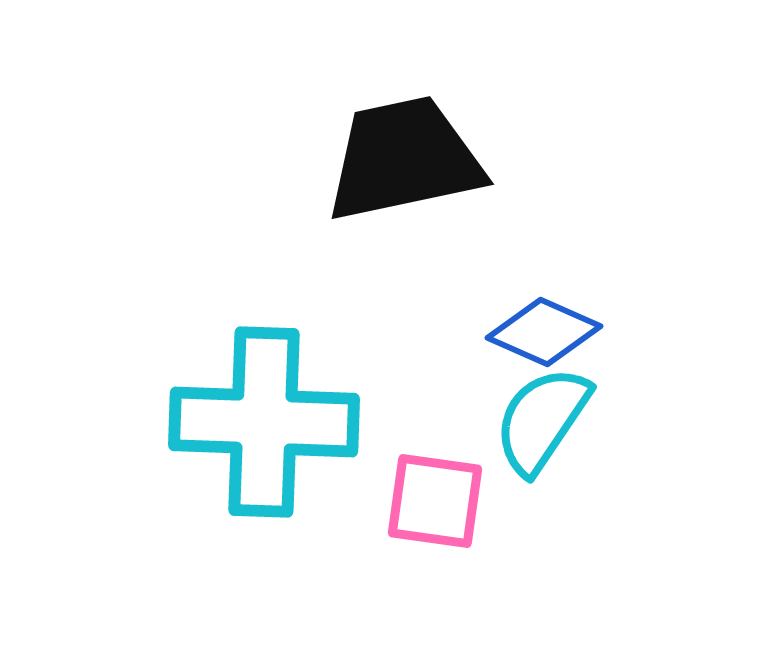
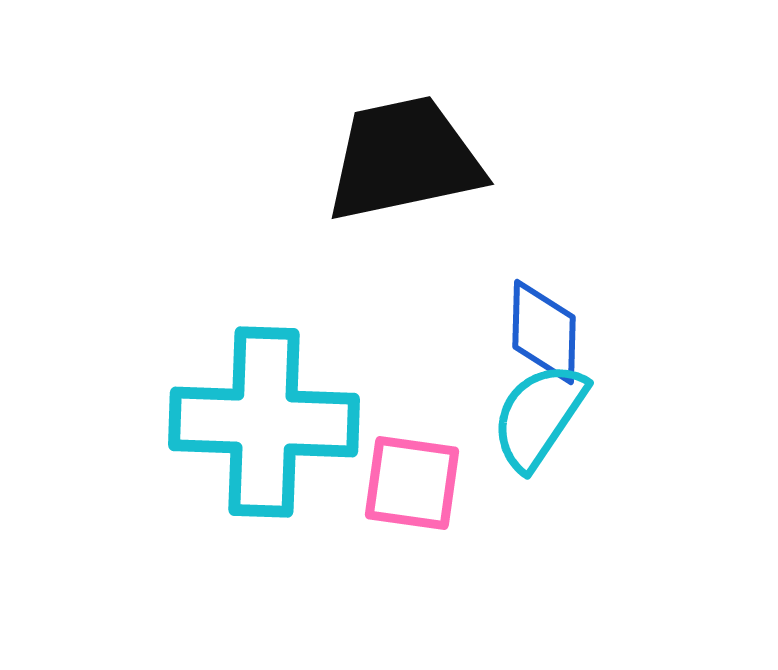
blue diamond: rotated 68 degrees clockwise
cyan semicircle: moved 3 px left, 4 px up
pink square: moved 23 px left, 18 px up
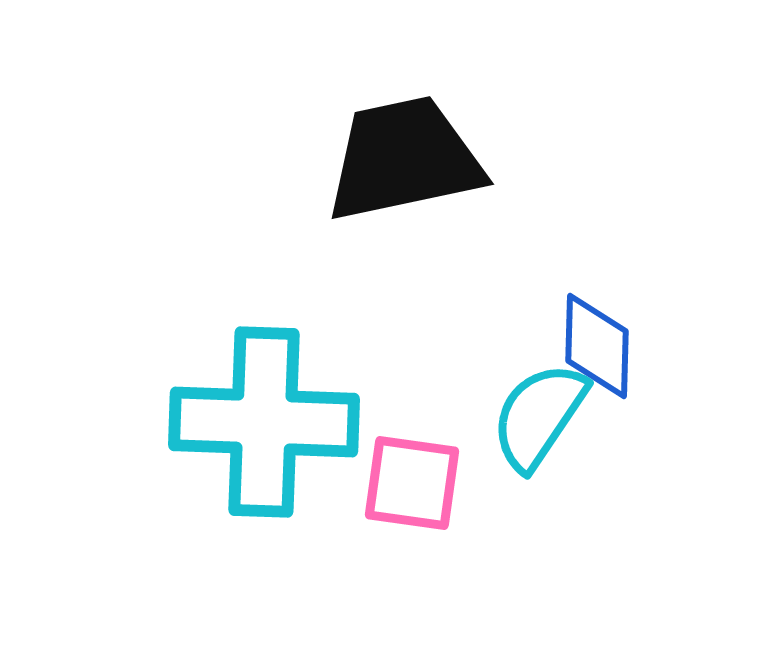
blue diamond: moved 53 px right, 14 px down
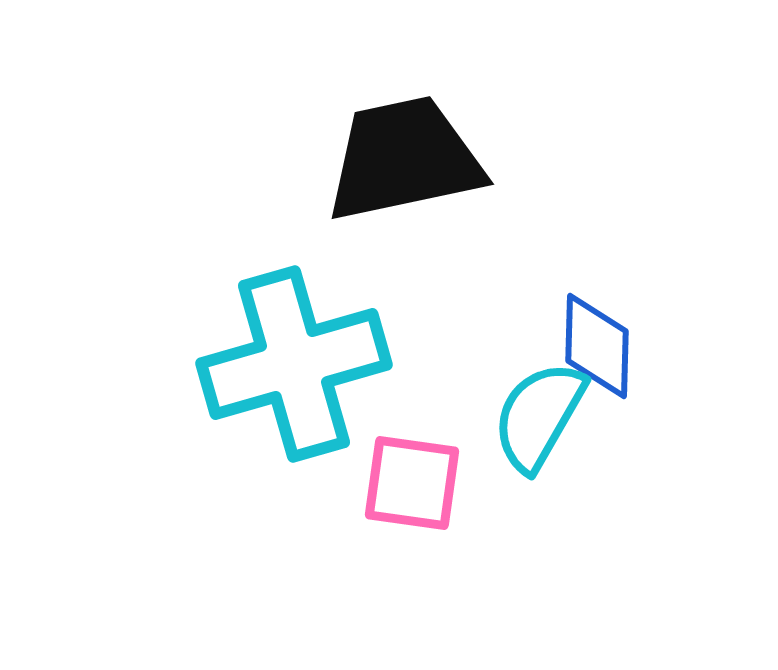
cyan semicircle: rotated 4 degrees counterclockwise
cyan cross: moved 30 px right, 58 px up; rotated 18 degrees counterclockwise
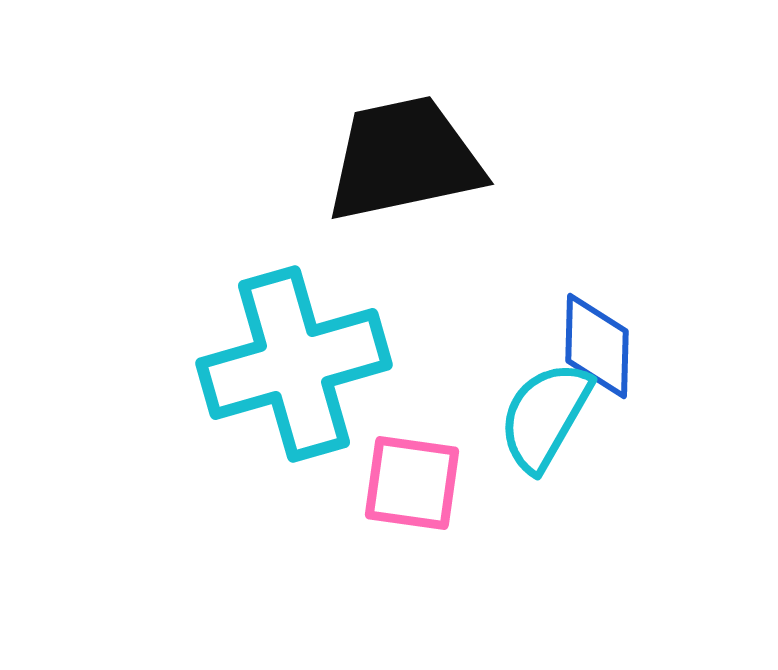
cyan semicircle: moved 6 px right
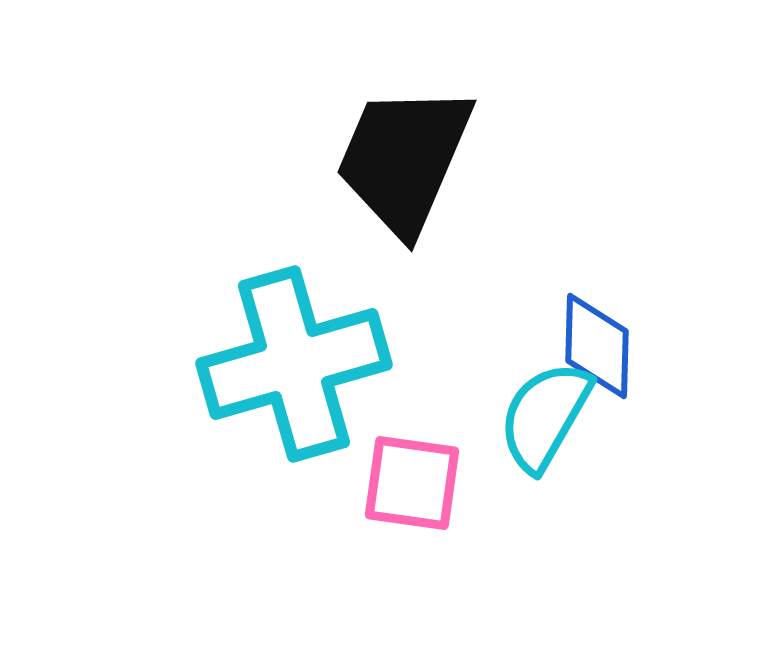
black trapezoid: rotated 55 degrees counterclockwise
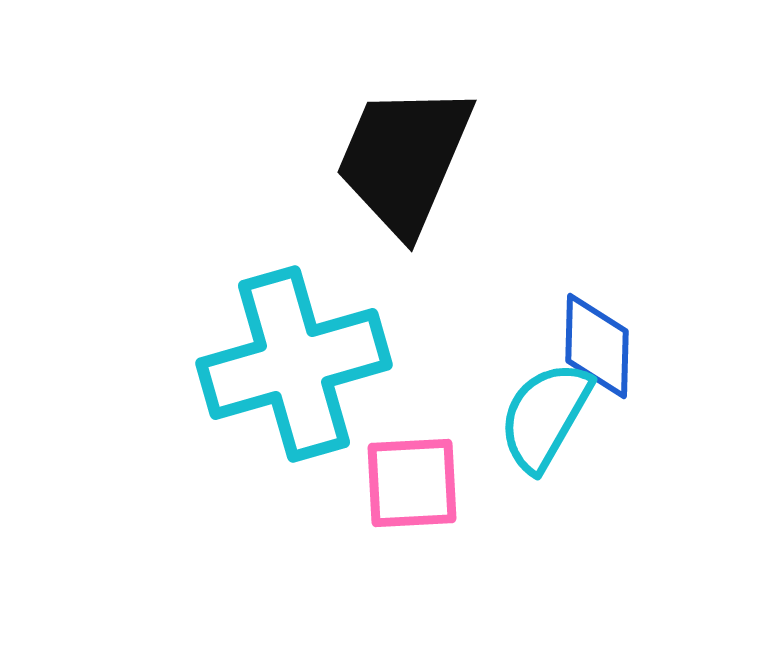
pink square: rotated 11 degrees counterclockwise
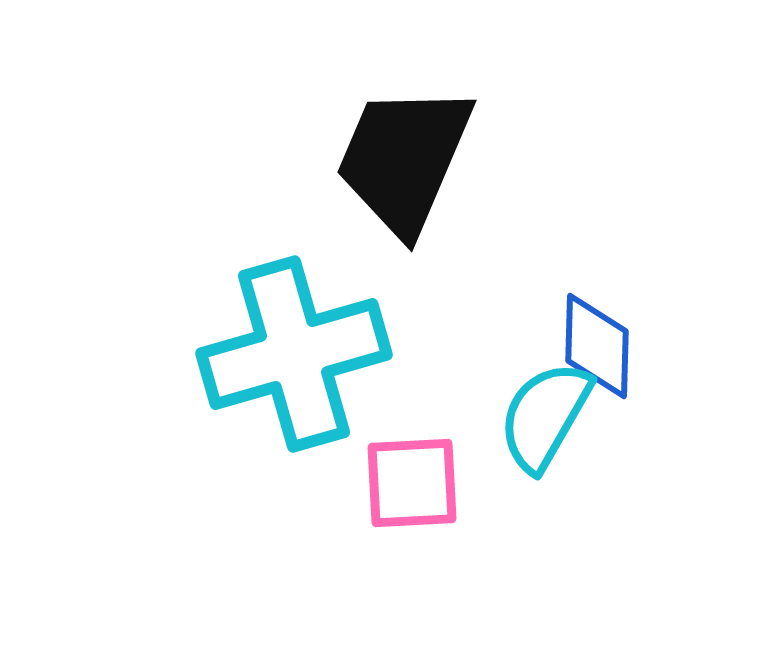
cyan cross: moved 10 px up
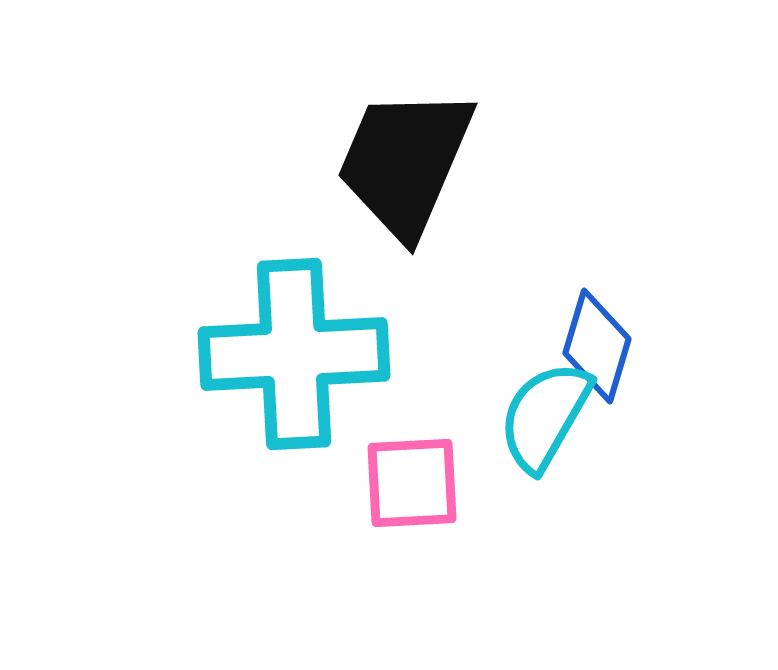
black trapezoid: moved 1 px right, 3 px down
blue diamond: rotated 15 degrees clockwise
cyan cross: rotated 13 degrees clockwise
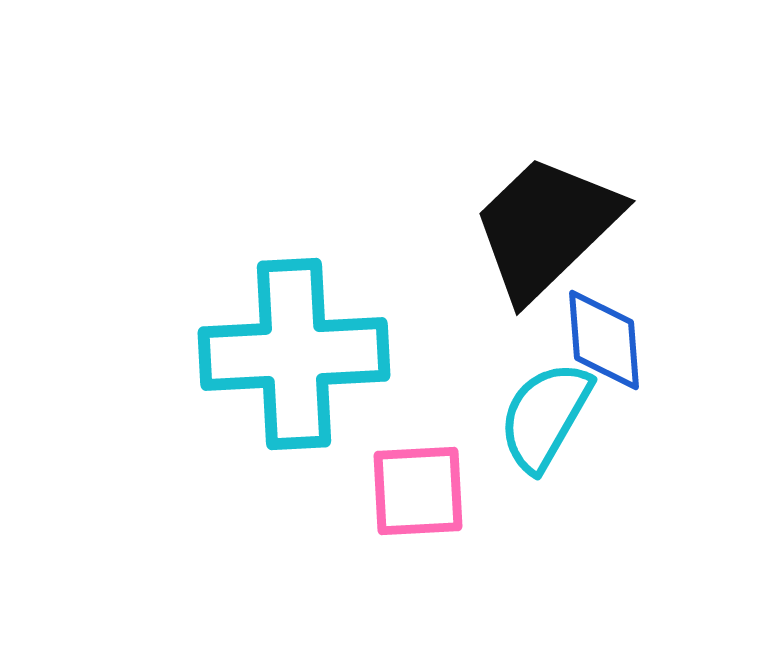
black trapezoid: moved 141 px right, 65 px down; rotated 23 degrees clockwise
blue diamond: moved 7 px right, 6 px up; rotated 21 degrees counterclockwise
pink square: moved 6 px right, 8 px down
